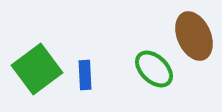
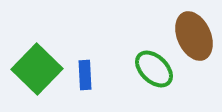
green square: rotated 9 degrees counterclockwise
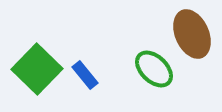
brown ellipse: moved 2 px left, 2 px up
blue rectangle: rotated 36 degrees counterclockwise
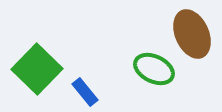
green ellipse: rotated 18 degrees counterclockwise
blue rectangle: moved 17 px down
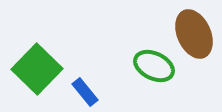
brown ellipse: moved 2 px right
green ellipse: moved 3 px up
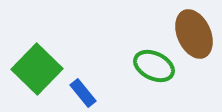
blue rectangle: moved 2 px left, 1 px down
